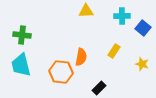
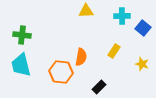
black rectangle: moved 1 px up
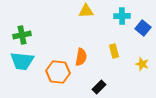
green cross: rotated 18 degrees counterclockwise
yellow rectangle: rotated 48 degrees counterclockwise
cyan trapezoid: moved 1 px right, 4 px up; rotated 70 degrees counterclockwise
orange hexagon: moved 3 px left
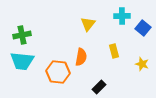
yellow triangle: moved 2 px right, 13 px down; rotated 49 degrees counterclockwise
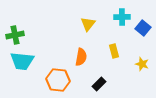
cyan cross: moved 1 px down
green cross: moved 7 px left
orange hexagon: moved 8 px down
black rectangle: moved 3 px up
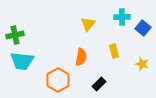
orange hexagon: rotated 25 degrees clockwise
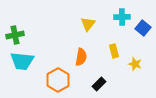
yellow star: moved 7 px left
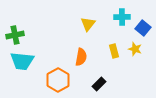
yellow star: moved 15 px up
